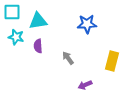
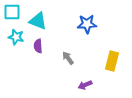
cyan triangle: rotated 30 degrees clockwise
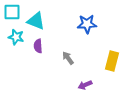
cyan triangle: moved 2 px left
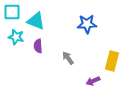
purple arrow: moved 8 px right, 4 px up
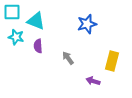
blue star: rotated 12 degrees counterclockwise
purple arrow: rotated 40 degrees clockwise
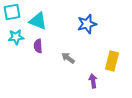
cyan square: rotated 12 degrees counterclockwise
cyan triangle: moved 2 px right
cyan star: rotated 21 degrees counterclockwise
gray arrow: rotated 16 degrees counterclockwise
purple arrow: rotated 64 degrees clockwise
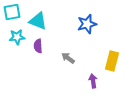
cyan star: moved 1 px right
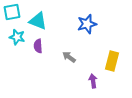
cyan star: rotated 21 degrees clockwise
gray arrow: moved 1 px right, 1 px up
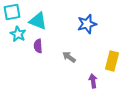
cyan star: moved 1 px right, 3 px up; rotated 14 degrees clockwise
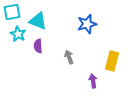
gray arrow: rotated 32 degrees clockwise
